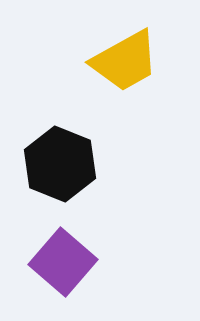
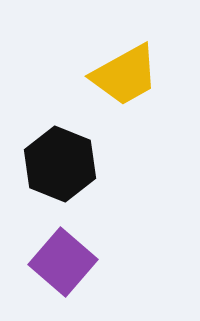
yellow trapezoid: moved 14 px down
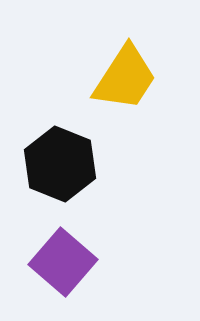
yellow trapezoid: moved 3 px down; rotated 28 degrees counterclockwise
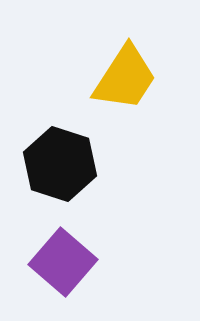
black hexagon: rotated 4 degrees counterclockwise
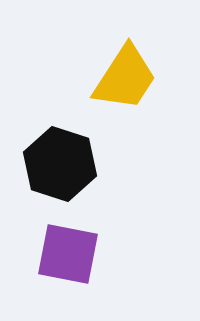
purple square: moved 5 px right, 8 px up; rotated 30 degrees counterclockwise
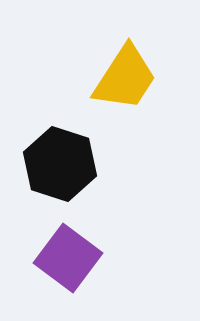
purple square: moved 4 px down; rotated 26 degrees clockwise
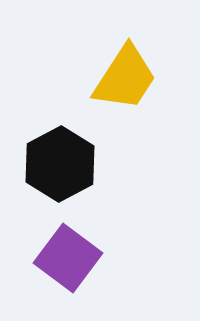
black hexagon: rotated 14 degrees clockwise
